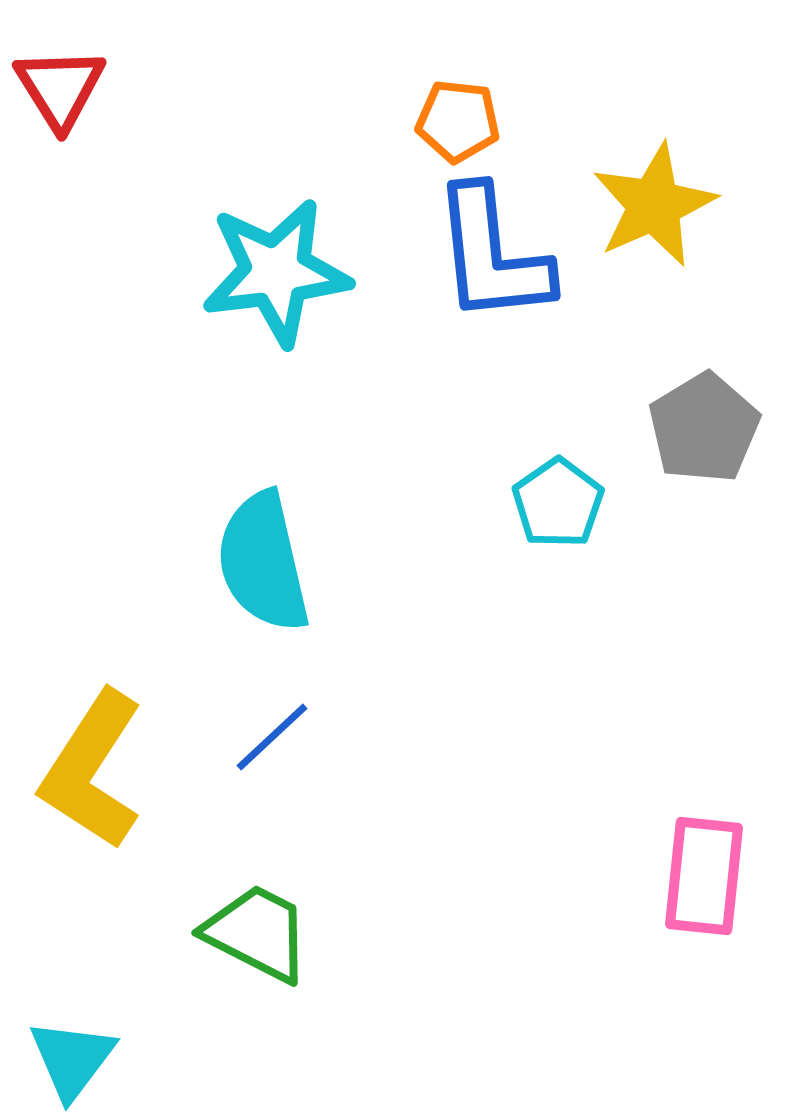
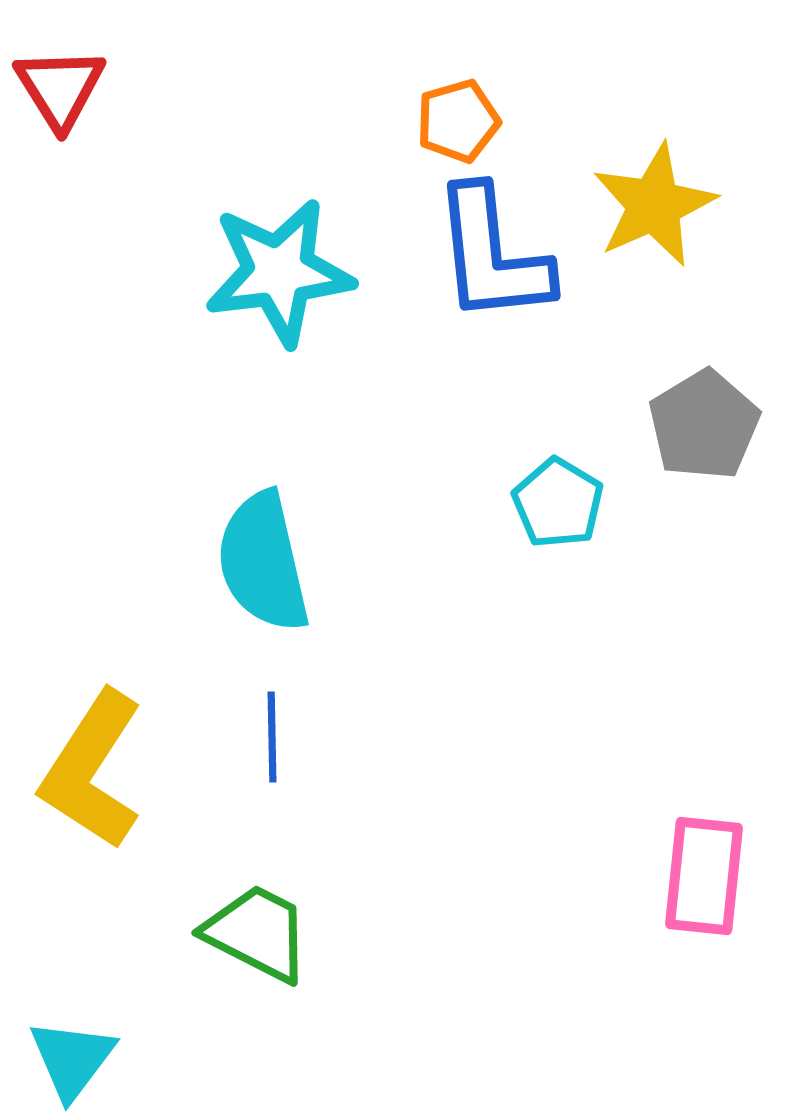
orange pentagon: rotated 22 degrees counterclockwise
cyan star: moved 3 px right
gray pentagon: moved 3 px up
cyan pentagon: rotated 6 degrees counterclockwise
blue line: rotated 48 degrees counterclockwise
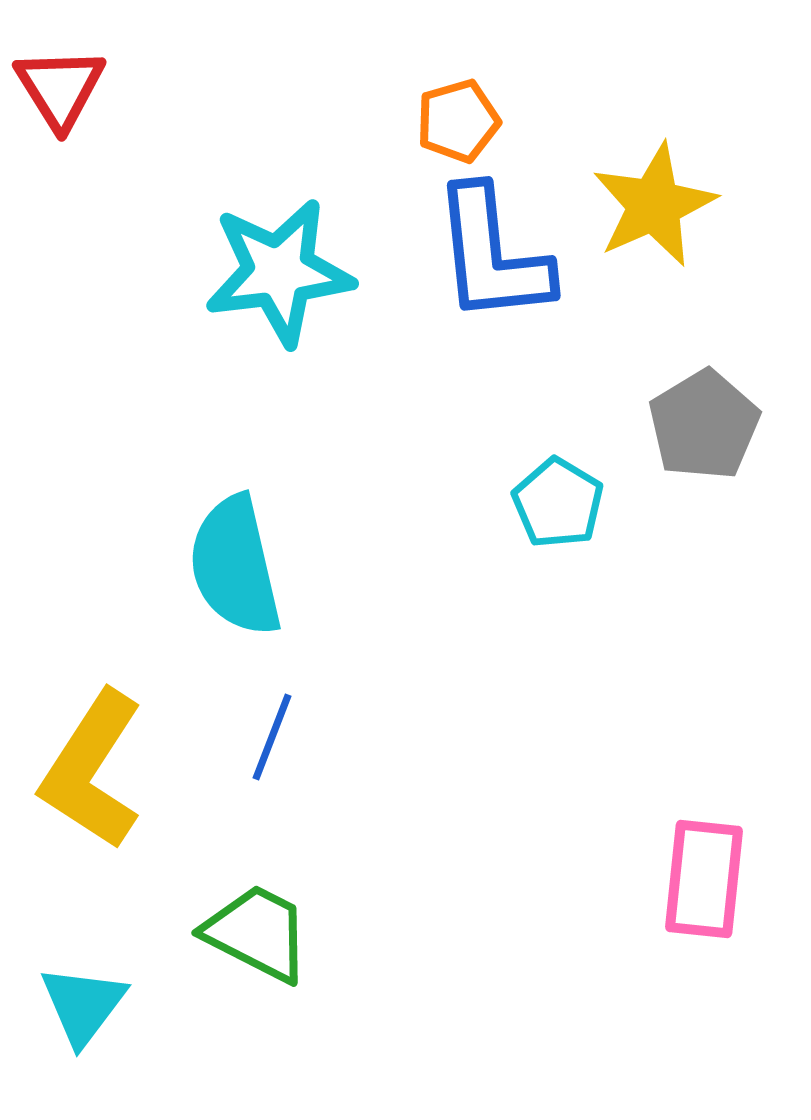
cyan semicircle: moved 28 px left, 4 px down
blue line: rotated 22 degrees clockwise
pink rectangle: moved 3 px down
cyan triangle: moved 11 px right, 54 px up
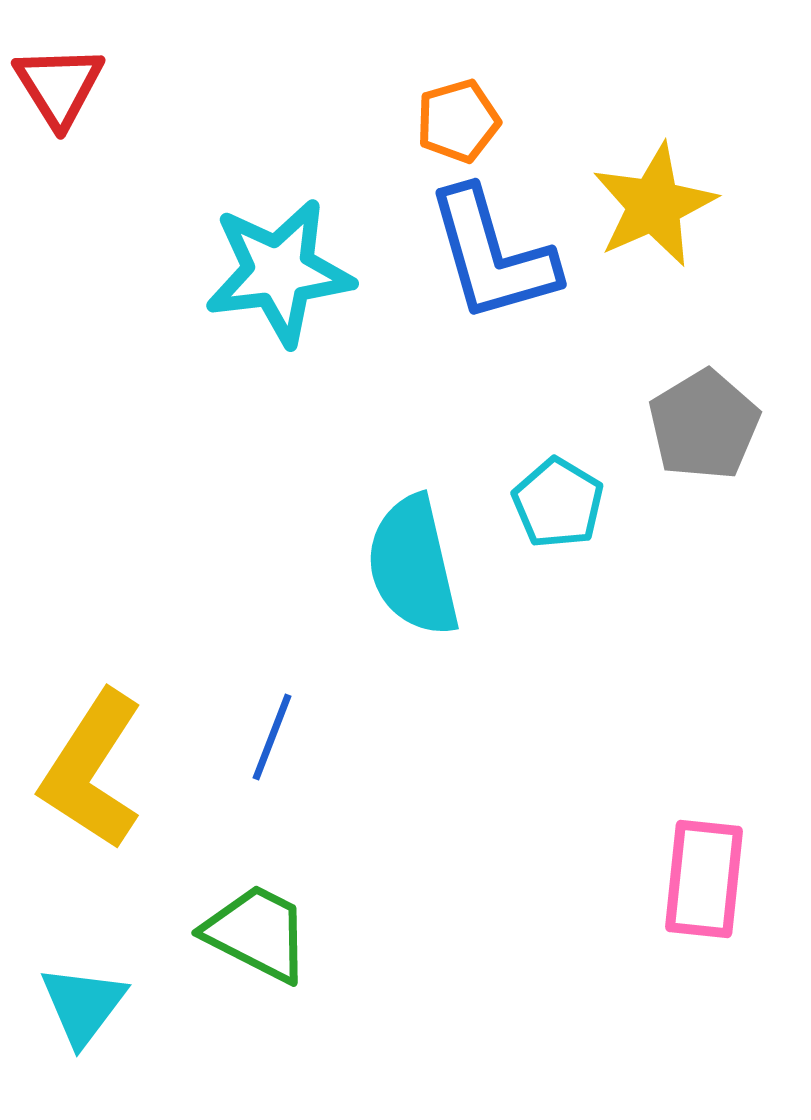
red triangle: moved 1 px left, 2 px up
blue L-shape: rotated 10 degrees counterclockwise
cyan semicircle: moved 178 px right
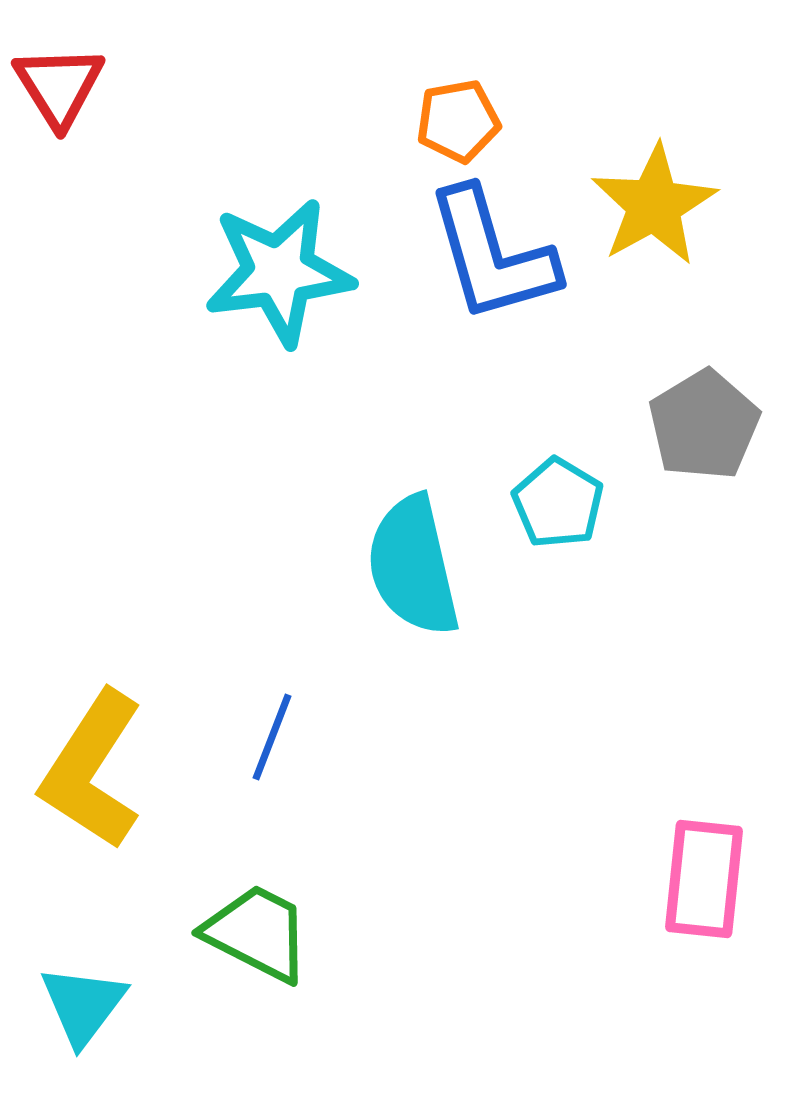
orange pentagon: rotated 6 degrees clockwise
yellow star: rotated 5 degrees counterclockwise
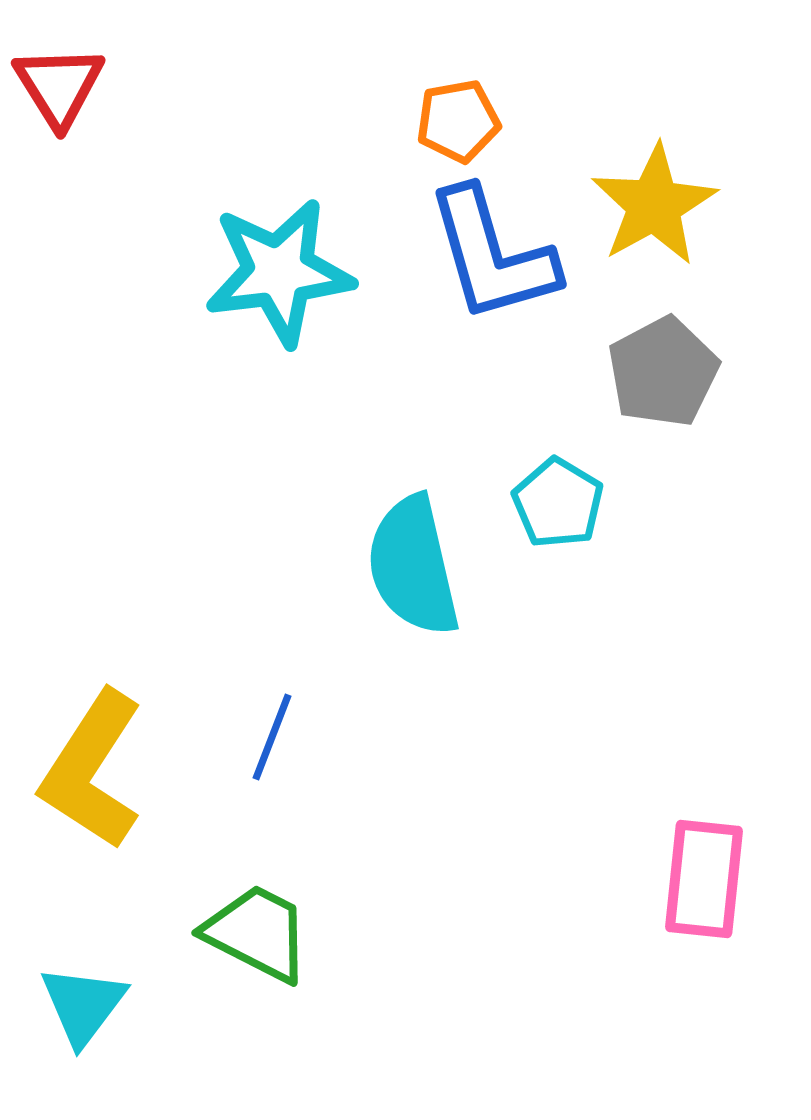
gray pentagon: moved 41 px left, 53 px up; rotated 3 degrees clockwise
